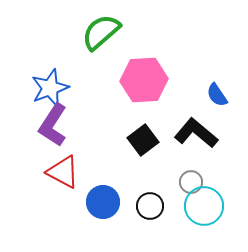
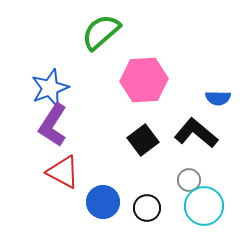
blue semicircle: moved 1 px right, 3 px down; rotated 55 degrees counterclockwise
gray circle: moved 2 px left, 2 px up
black circle: moved 3 px left, 2 px down
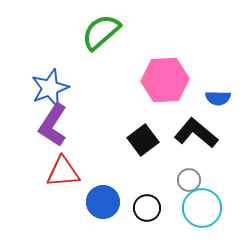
pink hexagon: moved 21 px right
red triangle: rotated 33 degrees counterclockwise
cyan circle: moved 2 px left, 2 px down
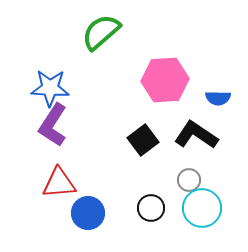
blue star: rotated 24 degrees clockwise
black L-shape: moved 2 px down; rotated 6 degrees counterclockwise
red triangle: moved 4 px left, 11 px down
blue circle: moved 15 px left, 11 px down
black circle: moved 4 px right
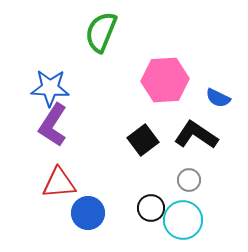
green semicircle: rotated 27 degrees counterclockwise
blue semicircle: rotated 25 degrees clockwise
cyan circle: moved 19 px left, 12 px down
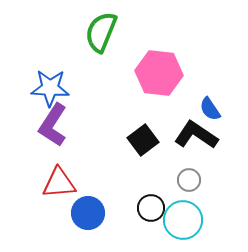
pink hexagon: moved 6 px left, 7 px up; rotated 9 degrees clockwise
blue semicircle: moved 8 px left, 11 px down; rotated 30 degrees clockwise
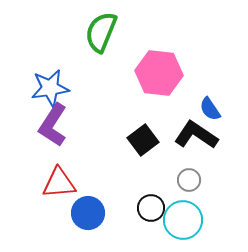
blue star: rotated 12 degrees counterclockwise
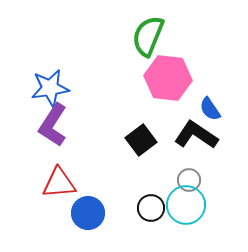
green semicircle: moved 47 px right, 4 px down
pink hexagon: moved 9 px right, 5 px down
black square: moved 2 px left
cyan circle: moved 3 px right, 15 px up
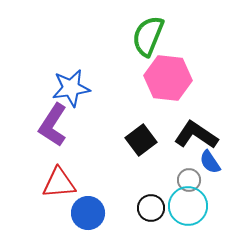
blue star: moved 21 px right
blue semicircle: moved 53 px down
cyan circle: moved 2 px right, 1 px down
